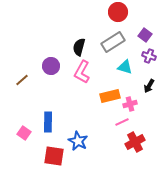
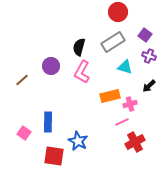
black arrow: rotated 16 degrees clockwise
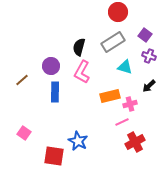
blue rectangle: moved 7 px right, 30 px up
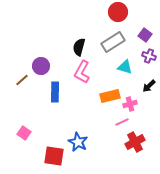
purple circle: moved 10 px left
blue star: moved 1 px down
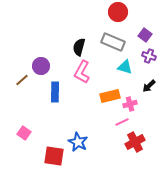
gray rectangle: rotated 55 degrees clockwise
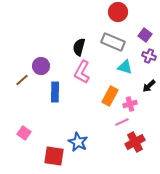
orange rectangle: rotated 48 degrees counterclockwise
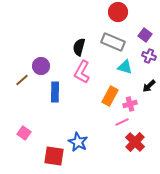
red cross: rotated 18 degrees counterclockwise
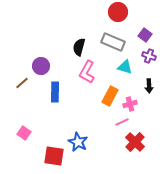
pink L-shape: moved 5 px right
brown line: moved 3 px down
black arrow: rotated 48 degrees counterclockwise
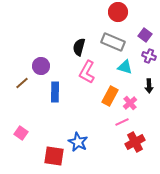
pink cross: moved 1 px up; rotated 24 degrees counterclockwise
pink square: moved 3 px left
red cross: rotated 18 degrees clockwise
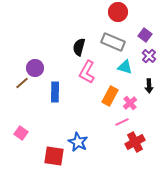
purple cross: rotated 24 degrees clockwise
purple circle: moved 6 px left, 2 px down
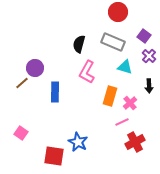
purple square: moved 1 px left, 1 px down
black semicircle: moved 3 px up
orange rectangle: rotated 12 degrees counterclockwise
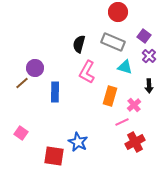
pink cross: moved 4 px right, 2 px down
